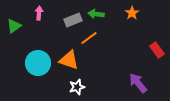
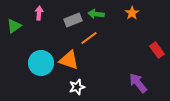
cyan circle: moved 3 px right
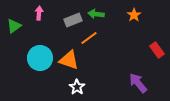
orange star: moved 2 px right, 2 px down
cyan circle: moved 1 px left, 5 px up
white star: rotated 21 degrees counterclockwise
